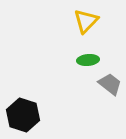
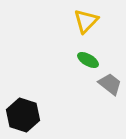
green ellipse: rotated 35 degrees clockwise
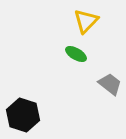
green ellipse: moved 12 px left, 6 px up
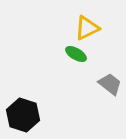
yellow triangle: moved 1 px right, 7 px down; rotated 20 degrees clockwise
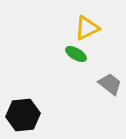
black hexagon: rotated 24 degrees counterclockwise
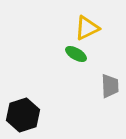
gray trapezoid: moved 2 px down; rotated 50 degrees clockwise
black hexagon: rotated 12 degrees counterclockwise
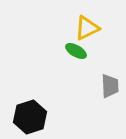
green ellipse: moved 3 px up
black hexagon: moved 7 px right, 2 px down
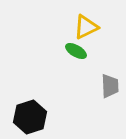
yellow triangle: moved 1 px left, 1 px up
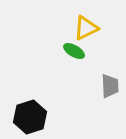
yellow triangle: moved 1 px down
green ellipse: moved 2 px left
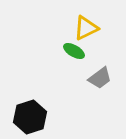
gray trapezoid: moved 10 px left, 8 px up; rotated 55 degrees clockwise
